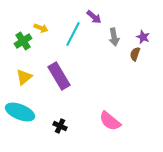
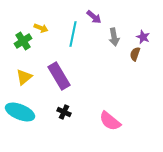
cyan line: rotated 15 degrees counterclockwise
black cross: moved 4 px right, 14 px up
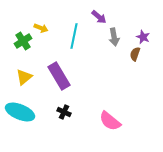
purple arrow: moved 5 px right
cyan line: moved 1 px right, 2 px down
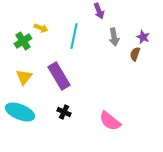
purple arrow: moved 6 px up; rotated 28 degrees clockwise
yellow triangle: rotated 12 degrees counterclockwise
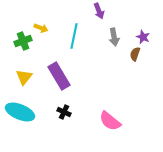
green cross: rotated 12 degrees clockwise
